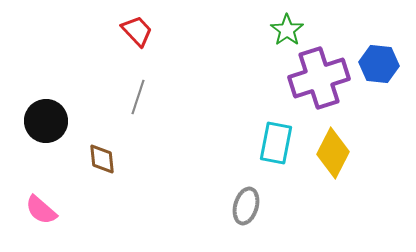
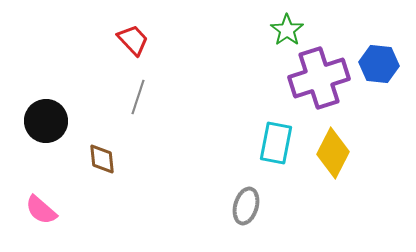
red trapezoid: moved 4 px left, 9 px down
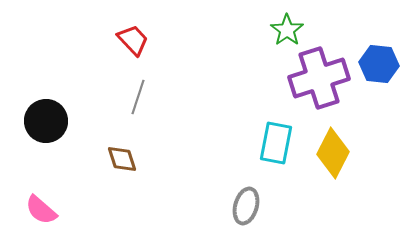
brown diamond: moved 20 px right; rotated 12 degrees counterclockwise
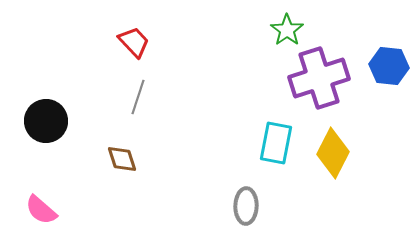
red trapezoid: moved 1 px right, 2 px down
blue hexagon: moved 10 px right, 2 px down
gray ellipse: rotated 15 degrees counterclockwise
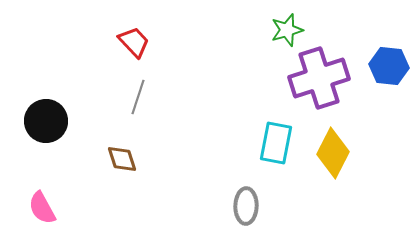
green star: rotated 20 degrees clockwise
pink semicircle: moved 1 px right, 2 px up; rotated 20 degrees clockwise
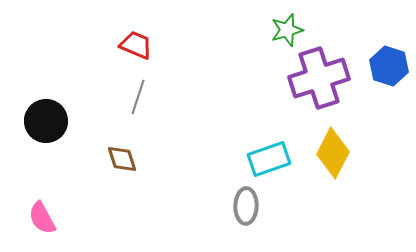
red trapezoid: moved 2 px right, 3 px down; rotated 24 degrees counterclockwise
blue hexagon: rotated 12 degrees clockwise
cyan rectangle: moved 7 px left, 16 px down; rotated 60 degrees clockwise
pink semicircle: moved 10 px down
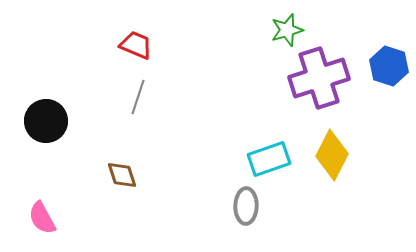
yellow diamond: moved 1 px left, 2 px down
brown diamond: moved 16 px down
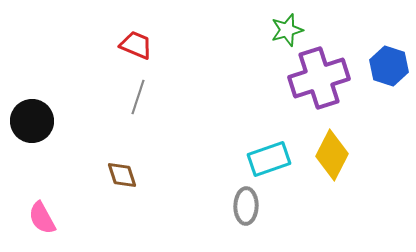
black circle: moved 14 px left
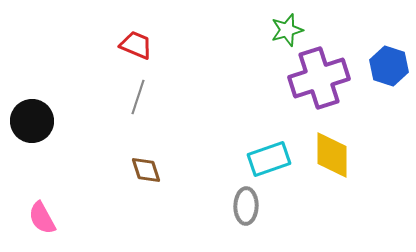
yellow diamond: rotated 27 degrees counterclockwise
brown diamond: moved 24 px right, 5 px up
